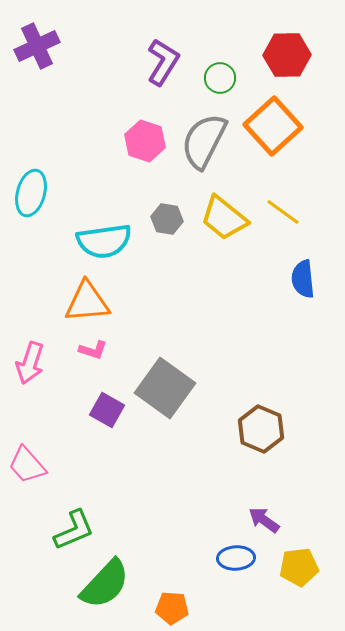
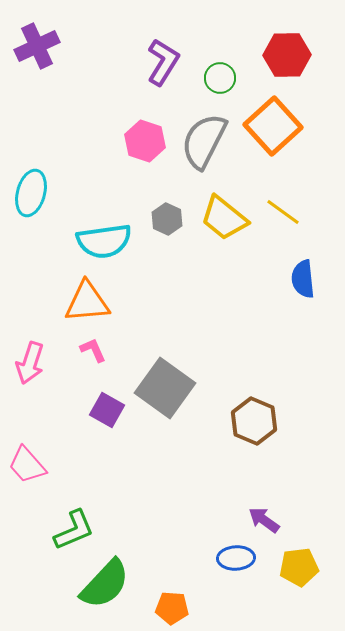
gray hexagon: rotated 16 degrees clockwise
pink L-shape: rotated 132 degrees counterclockwise
brown hexagon: moved 7 px left, 8 px up
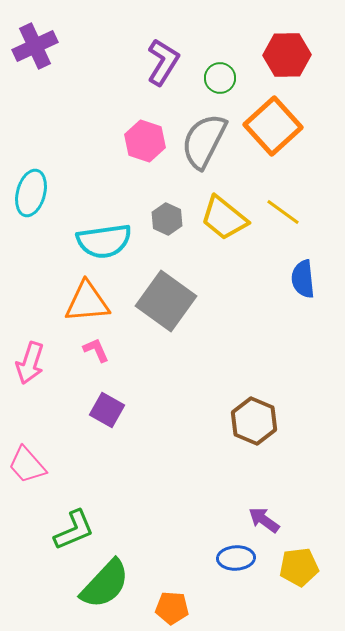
purple cross: moved 2 px left
pink L-shape: moved 3 px right
gray square: moved 1 px right, 87 px up
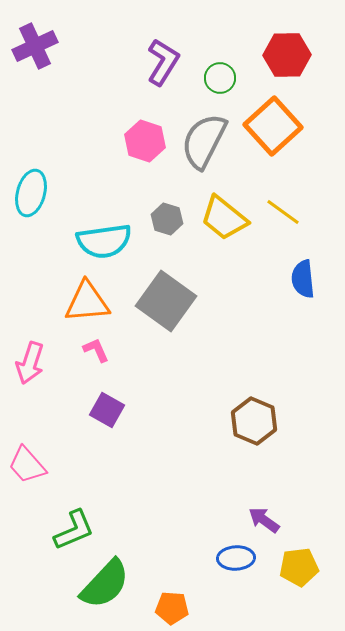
gray hexagon: rotated 8 degrees counterclockwise
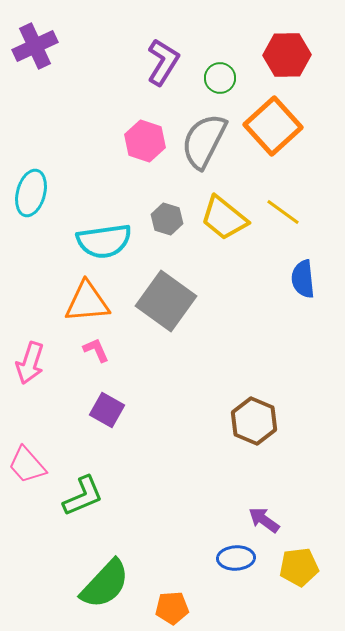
green L-shape: moved 9 px right, 34 px up
orange pentagon: rotated 8 degrees counterclockwise
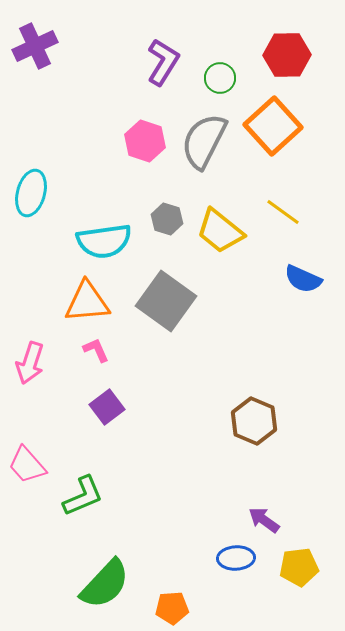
yellow trapezoid: moved 4 px left, 13 px down
blue semicircle: rotated 60 degrees counterclockwise
purple square: moved 3 px up; rotated 24 degrees clockwise
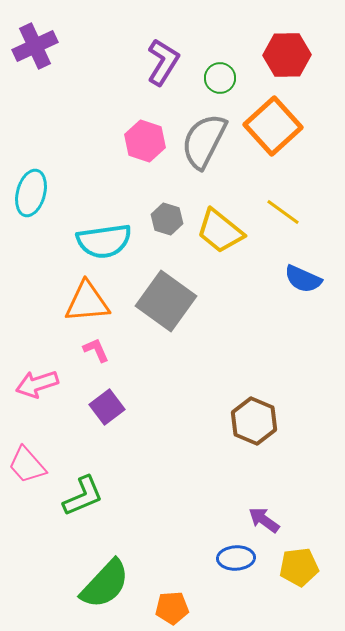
pink arrow: moved 7 px right, 21 px down; rotated 54 degrees clockwise
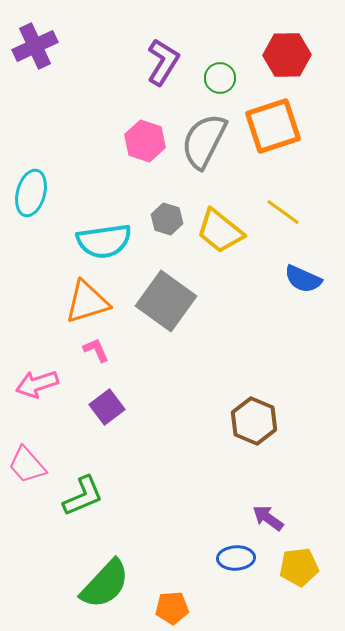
orange square: rotated 24 degrees clockwise
orange triangle: rotated 12 degrees counterclockwise
purple arrow: moved 4 px right, 2 px up
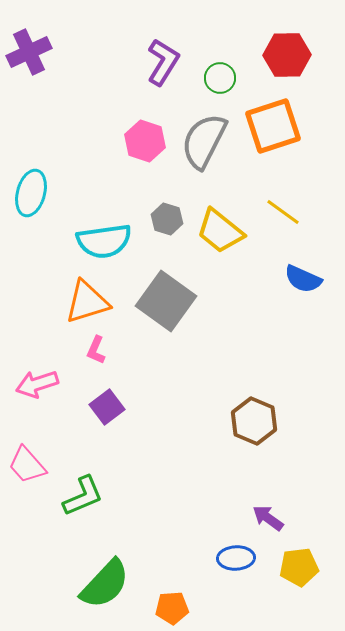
purple cross: moved 6 px left, 6 px down
pink L-shape: rotated 132 degrees counterclockwise
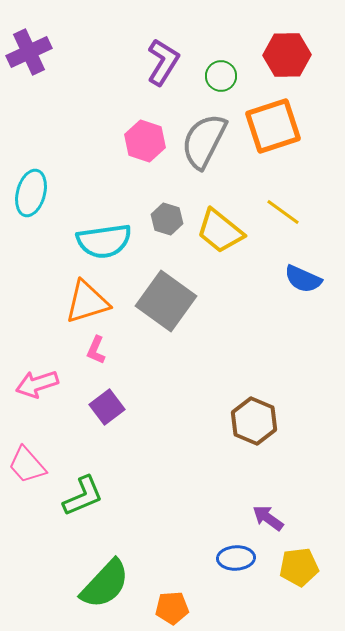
green circle: moved 1 px right, 2 px up
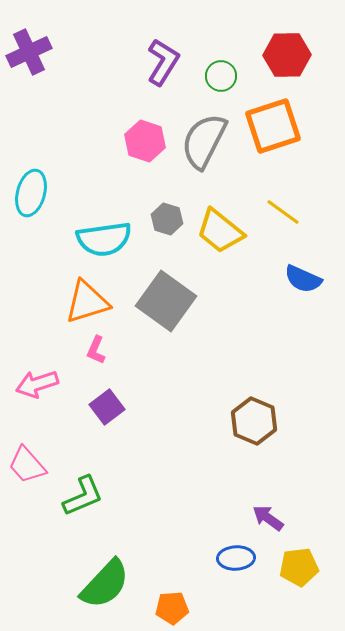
cyan semicircle: moved 2 px up
